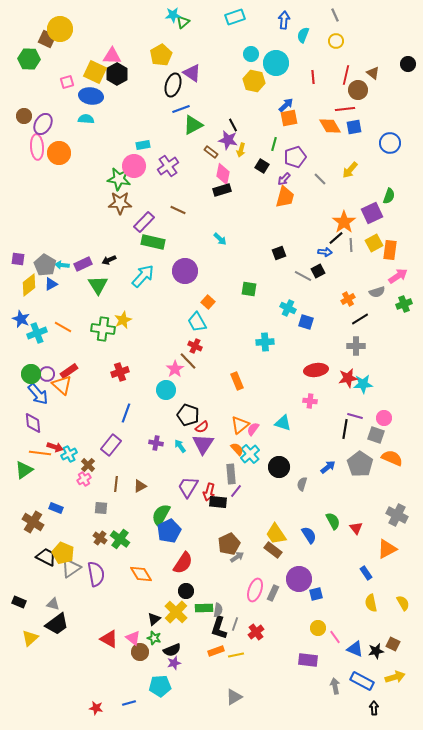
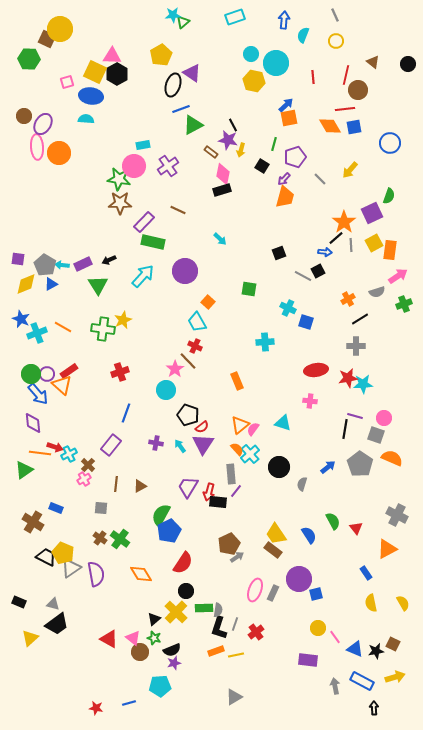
brown triangle at (373, 73): moved 11 px up
yellow diamond at (29, 285): moved 3 px left, 1 px up; rotated 15 degrees clockwise
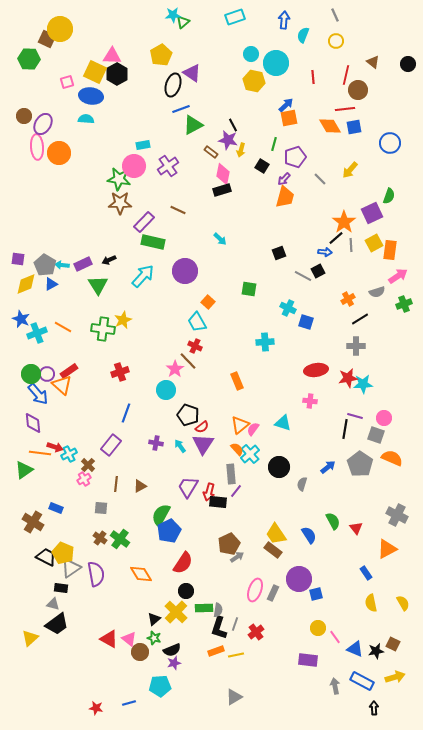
black rectangle at (19, 602): moved 42 px right, 14 px up; rotated 16 degrees counterclockwise
pink triangle at (133, 638): moved 4 px left, 1 px down
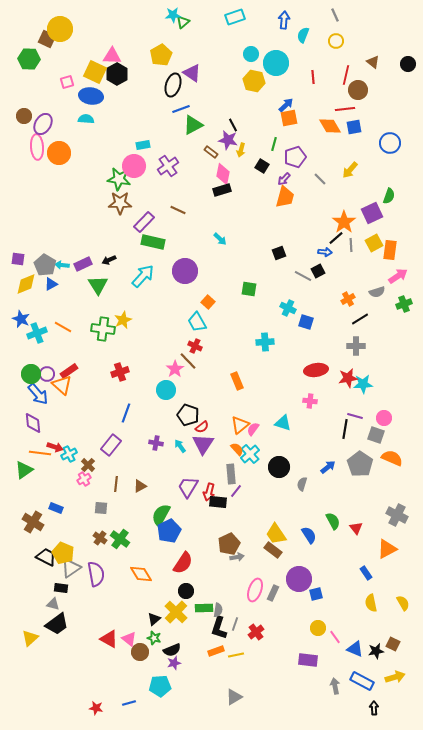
gray arrow at (237, 557): rotated 24 degrees clockwise
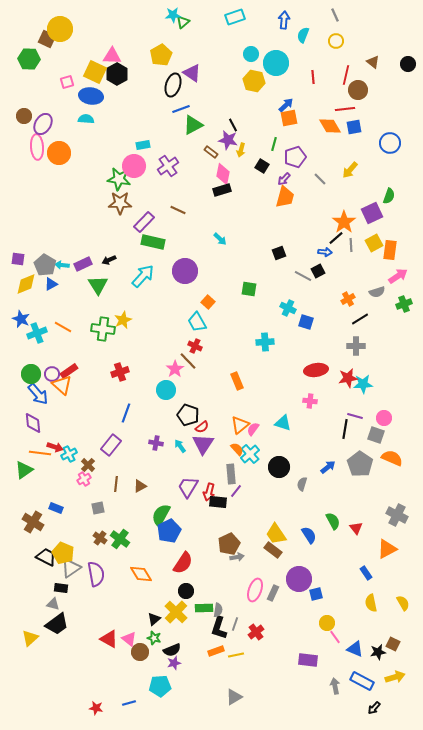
purple circle at (47, 374): moved 5 px right
gray square at (101, 508): moved 3 px left; rotated 16 degrees counterclockwise
yellow circle at (318, 628): moved 9 px right, 5 px up
black star at (376, 651): moved 2 px right, 1 px down
black arrow at (374, 708): rotated 136 degrees counterclockwise
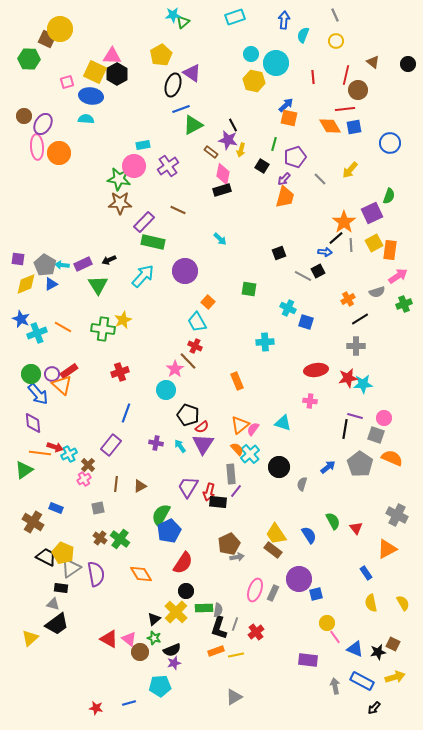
orange square at (289, 118): rotated 24 degrees clockwise
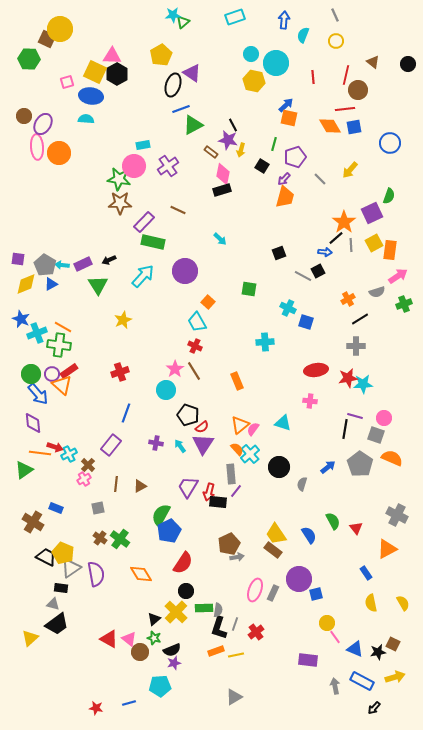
green cross at (103, 329): moved 44 px left, 16 px down
brown line at (188, 361): moved 6 px right, 10 px down; rotated 12 degrees clockwise
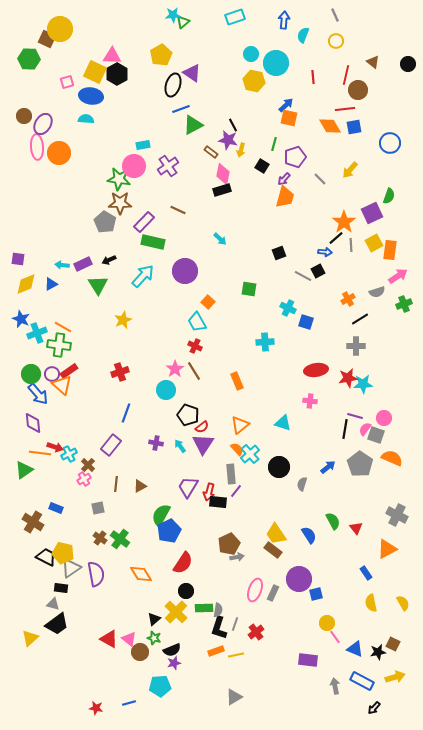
gray pentagon at (45, 265): moved 60 px right, 43 px up
pink semicircle at (253, 429): moved 112 px right
yellow pentagon at (63, 553): rotated 10 degrees counterclockwise
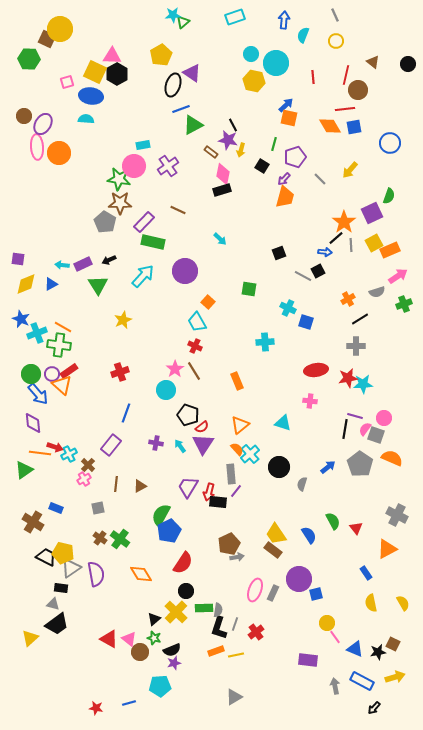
orange rectangle at (390, 250): rotated 60 degrees clockwise
